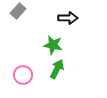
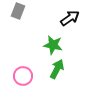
gray rectangle: rotated 21 degrees counterclockwise
black arrow: moved 2 px right; rotated 36 degrees counterclockwise
pink circle: moved 1 px down
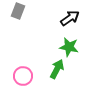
green star: moved 16 px right, 2 px down
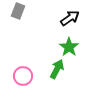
green star: rotated 24 degrees clockwise
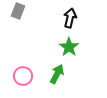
black arrow: rotated 42 degrees counterclockwise
green arrow: moved 5 px down
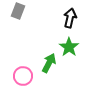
green arrow: moved 8 px left, 11 px up
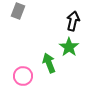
black arrow: moved 3 px right, 3 px down
green arrow: rotated 48 degrees counterclockwise
